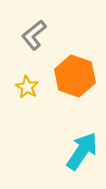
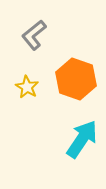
orange hexagon: moved 1 px right, 3 px down
cyan arrow: moved 12 px up
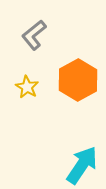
orange hexagon: moved 2 px right, 1 px down; rotated 12 degrees clockwise
cyan arrow: moved 26 px down
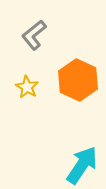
orange hexagon: rotated 6 degrees counterclockwise
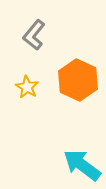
gray L-shape: rotated 12 degrees counterclockwise
cyan arrow: rotated 87 degrees counterclockwise
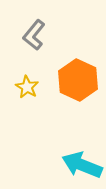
cyan arrow: rotated 15 degrees counterclockwise
